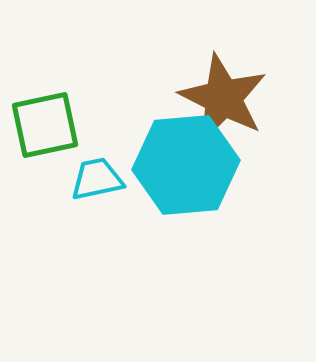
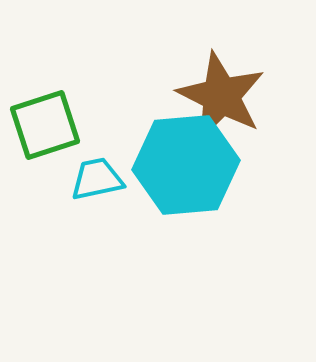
brown star: moved 2 px left, 2 px up
green square: rotated 6 degrees counterclockwise
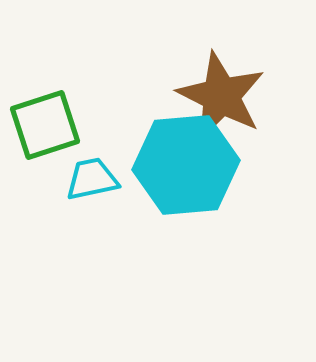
cyan trapezoid: moved 5 px left
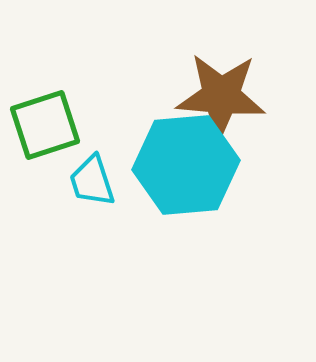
brown star: rotated 22 degrees counterclockwise
cyan trapezoid: moved 2 px down; rotated 96 degrees counterclockwise
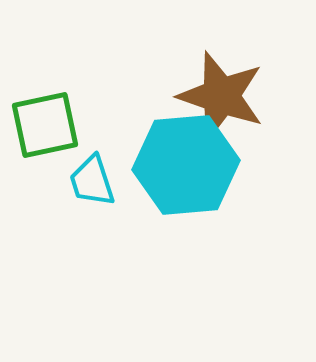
brown star: rotated 14 degrees clockwise
green square: rotated 6 degrees clockwise
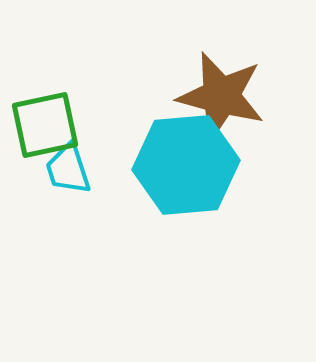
brown star: rotated 4 degrees counterclockwise
cyan trapezoid: moved 24 px left, 12 px up
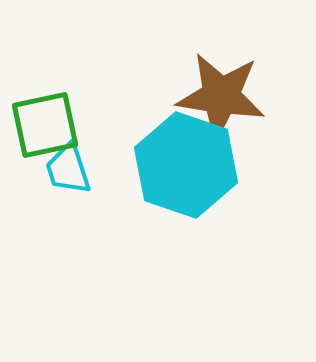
brown star: rotated 6 degrees counterclockwise
cyan hexagon: rotated 24 degrees clockwise
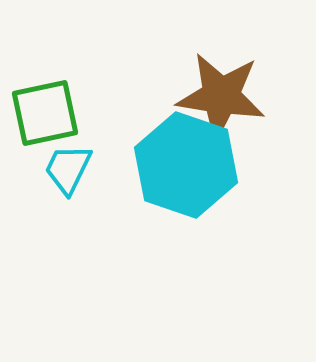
green square: moved 12 px up
cyan trapezoid: rotated 44 degrees clockwise
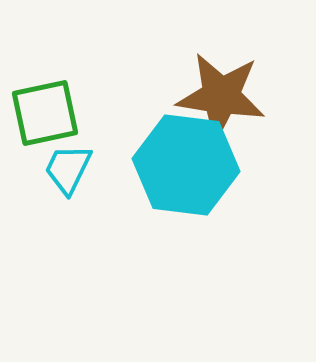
cyan hexagon: rotated 12 degrees counterclockwise
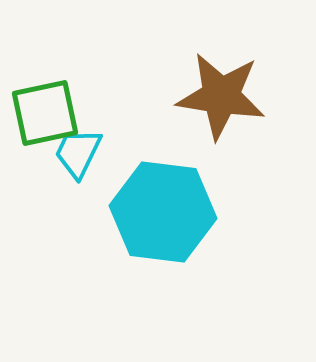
cyan hexagon: moved 23 px left, 47 px down
cyan trapezoid: moved 10 px right, 16 px up
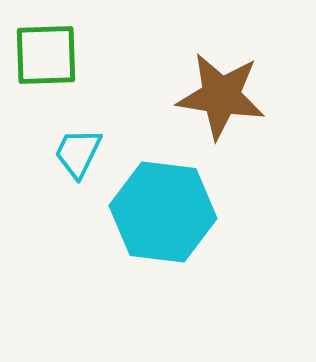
green square: moved 1 px right, 58 px up; rotated 10 degrees clockwise
